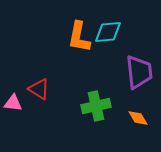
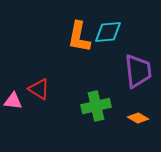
purple trapezoid: moved 1 px left, 1 px up
pink triangle: moved 2 px up
orange diamond: rotated 30 degrees counterclockwise
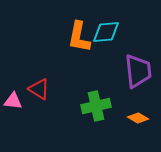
cyan diamond: moved 2 px left
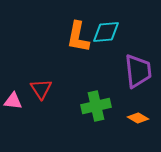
orange L-shape: moved 1 px left
red triangle: moved 2 px right; rotated 25 degrees clockwise
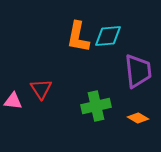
cyan diamond: moved 2 px right, 4 px down
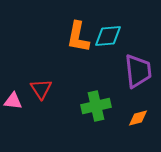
orange diamond: rotated 45 degrees counterclockwise
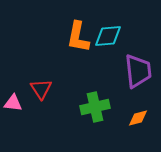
pink triangle: moved 2 px down
green cross: moved 1 px left, 1 px down
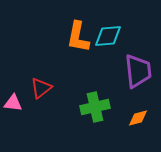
red triangle: moved 1 px up; rotated 25 degrees clockwise
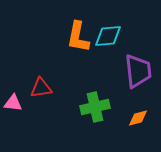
red triangle: rotated 30 degrees clockwise
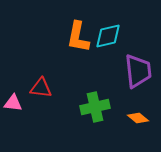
cyan diamond: rotated 8 degrees counterclockwise
red triangle: rotated 15 degrees clockwise
orange diamond: rotated 55 degrees clockwise
